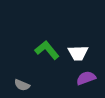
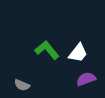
white trapezoid: rotated 50 degrees counterclockwise
purple semicircle: moved 1 px down
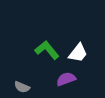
purple semicircle: moved 20 px left
gray semicircle: moved 2 px down
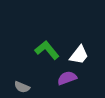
white trapezoid: moved 1 px right, 2 px down
purple semicircle: moved 1 px right, 1 px up
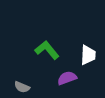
white trapezoid: moved 9 px right; rotated 35 degrees counterclockwise
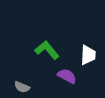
purple semicircle: moved 2 px up; rotated 48 degrees clockwise
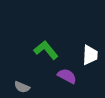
green L-shape: moved 1 px left
white trapezoid: moved 2 px right
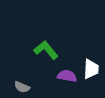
white trapezoid: moved 1 px right, 14 px down
purple semicircle: rotated 18 degrees counterclockwise
